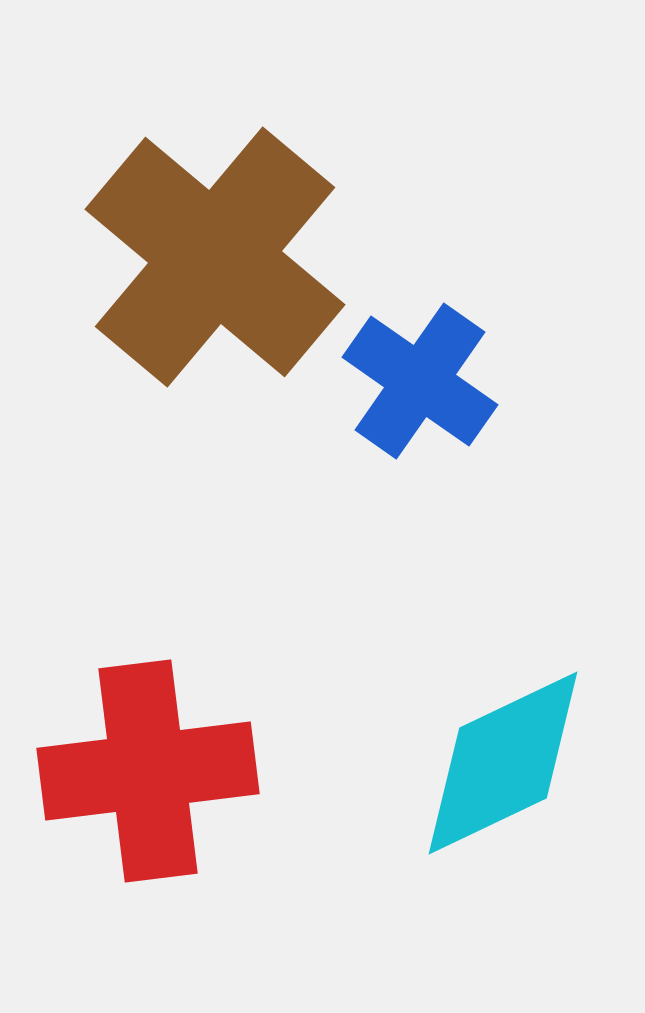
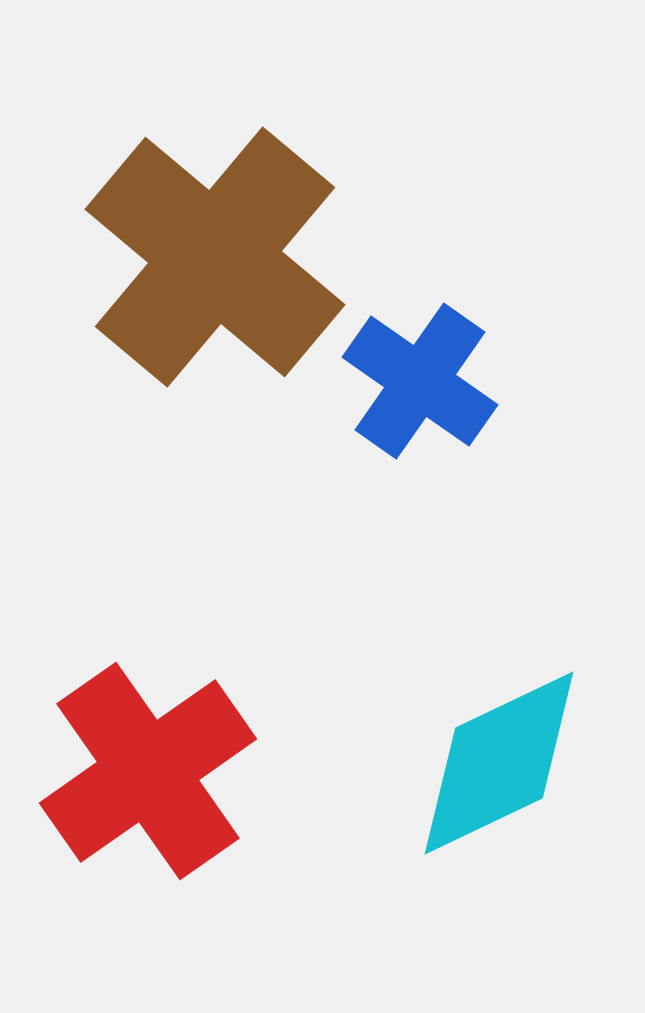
cyan diamond: moved 4 px left
red cross: rotated 28 degrees counterclockwise
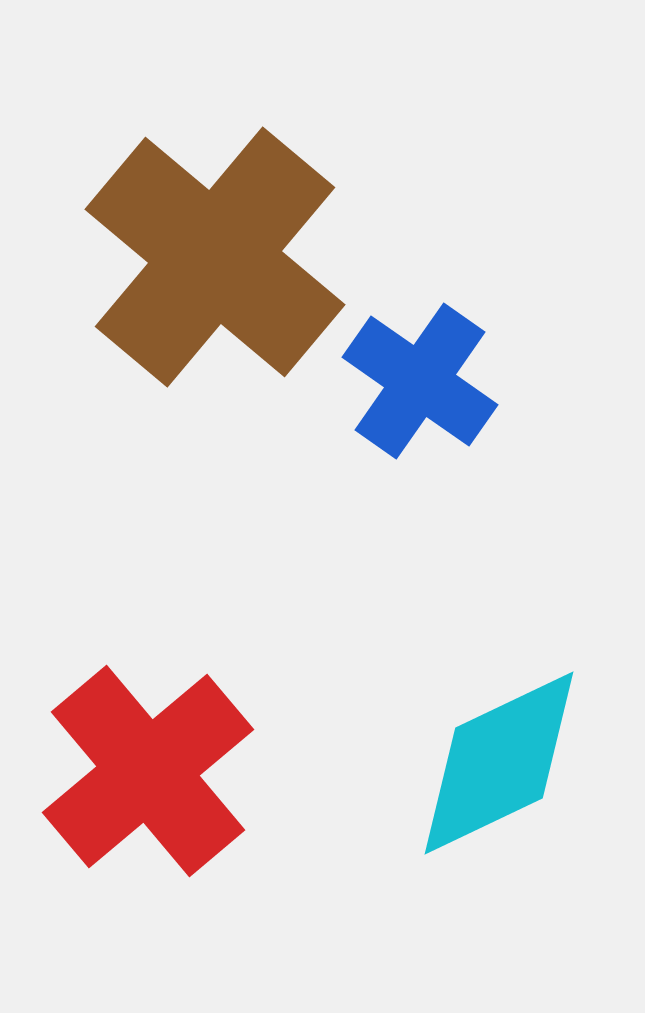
red cross: rotated 5 degrees counterclockwise
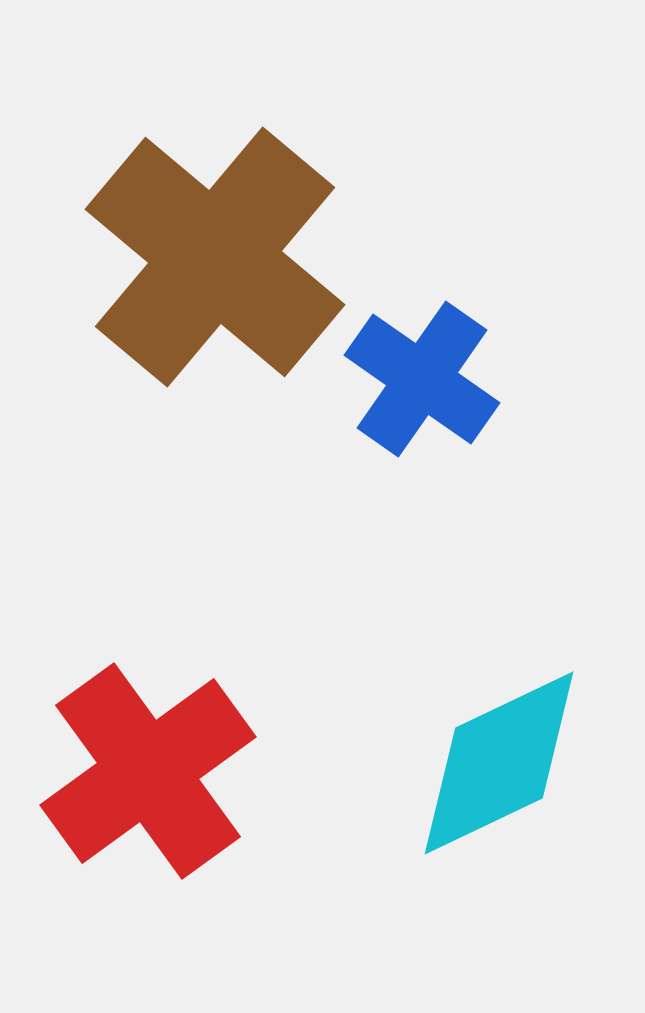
blue cross: moved 2 px right, 2 px up
red cross: rotated 4 degrees clockwise
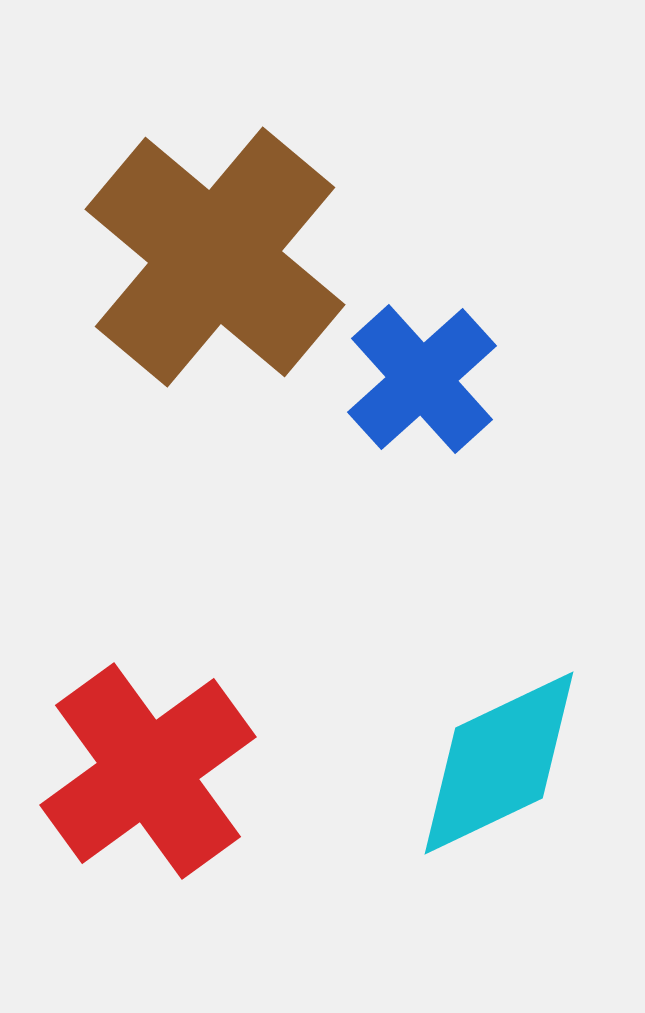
blue cross: rotated 13 degrees clockwise
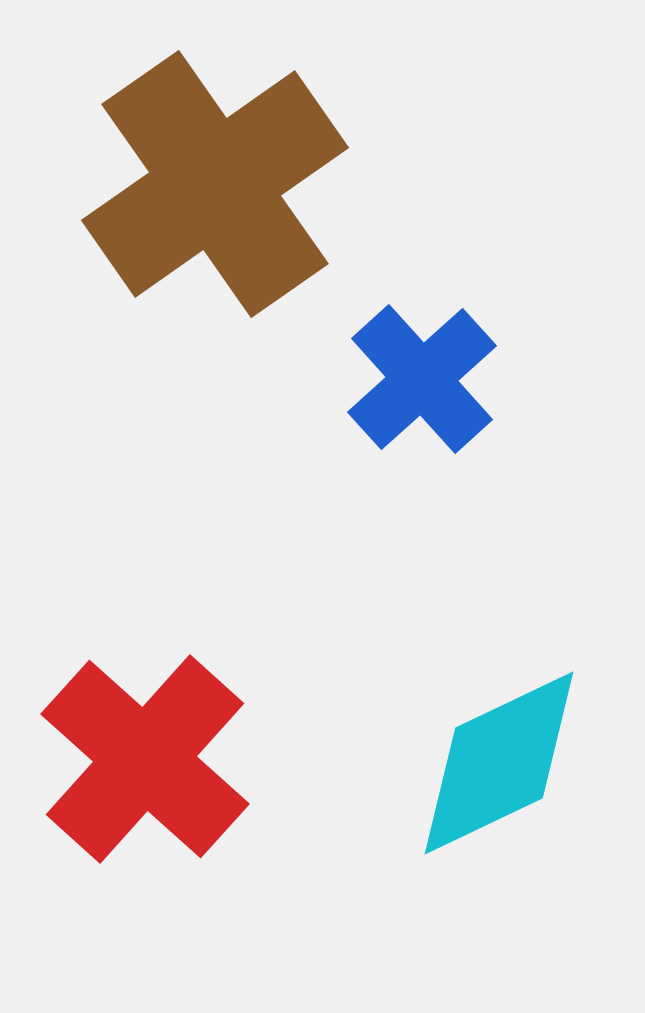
brown cross: moved 73 px up; rotated 15 degrees clockwise
red cross: moved 3 px left, 12 px up; rotated 12 degrees counterclockwise
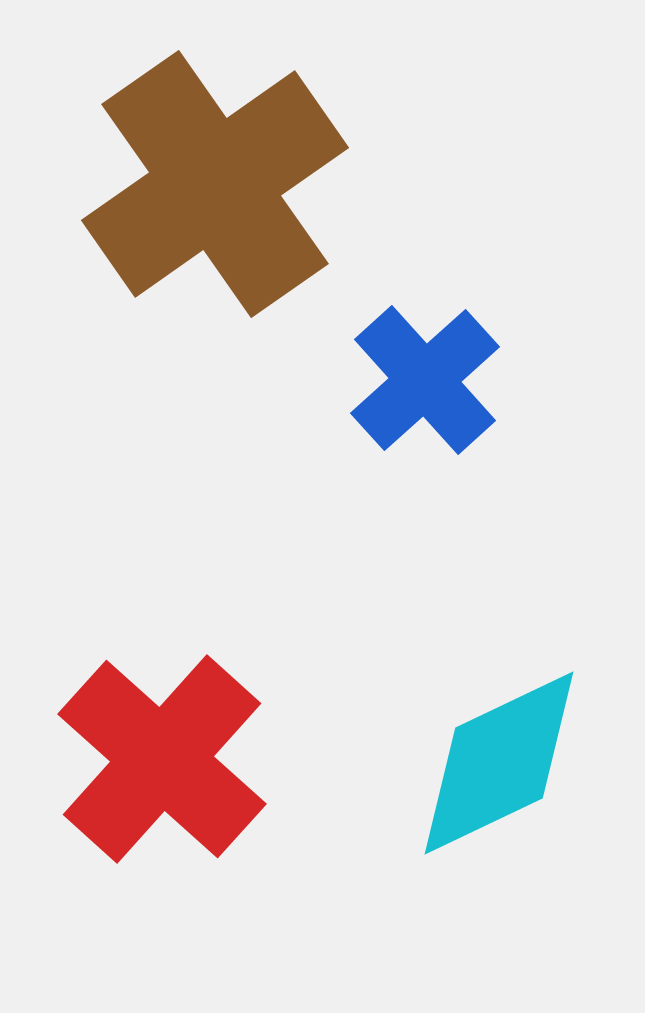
blue cross: moved 3 px right, 1 px down
red cross: moved 17 px right
